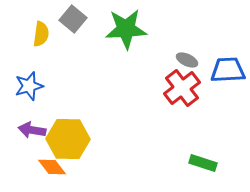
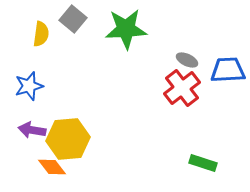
yellow hexagon: rotated 6 degrees counterclockwise
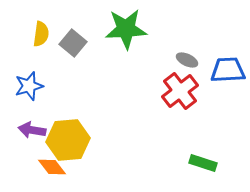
gray square: moved 24 px down
red cross: moved 2 px left, 3 px down
yellow hexagon: moved 1 px down
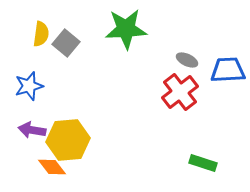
gray square: moved 7 px left
red cross: moved 1 px down
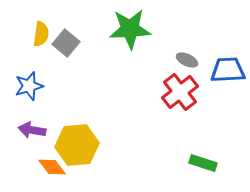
green star: moved 4 px right
yellow hexagon: moved 9 px right, 5 px down
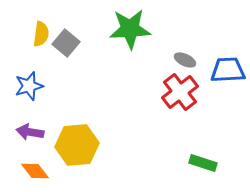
gray ellipse: moved 2 px left
purple arrow: moved 2 px left, 2 px down
orange diamond: moved 17 px left, 4 px down
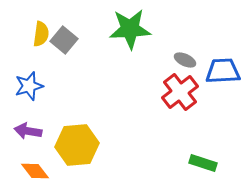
gray square: moved 2 px left, 3 px up
blue trapezoid: moved 5 px left, 1 px down
purple arrow: moved 2 px left, 1 px up
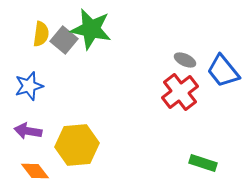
green star: moved 39 px left; rotated 15 degrees clockwise
blue trapezoid: rotated 126 degrees counterclockwise
